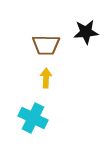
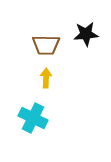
black star: moved 2 px down
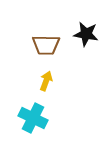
black star: rotated 15 degrees clockwise
yellow arrow: moved 3 px down; rotated 18 degrees clockwise
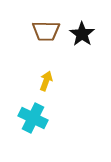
black star: moved 4 px left; rotated 25 degrees clockwise
brown trapezoid: moved 14 px up
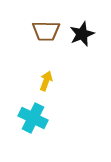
black star: rotated 15 degrees clockwise
